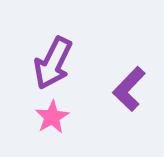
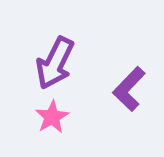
purple arrow: moved 2 px right
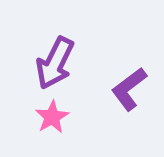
purple L-shape: rotated 9 degrees clockwise
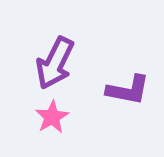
purple L-shape: moved 1 px left, 1 px down; rotated 132 degrees counterclockwise
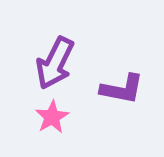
purple L-shape: moved 6 px left, 1 px up
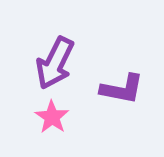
pink star: rotated 8 degrees counterclockwise
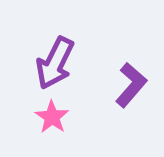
purple L-shape: moved 9 px right, 4 px up; rotated 60 degrees counterclockwise
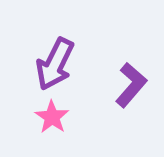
purple arrow: moved 1 px down
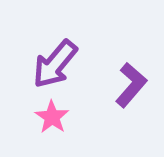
purple arrow: rotated 14 degrees clockwise
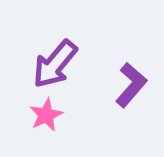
pink star: moved 6 px left, 2 px up; rotated 12 degrees clockwise
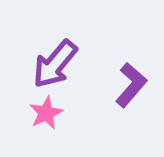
pink star: moved 2 px up
